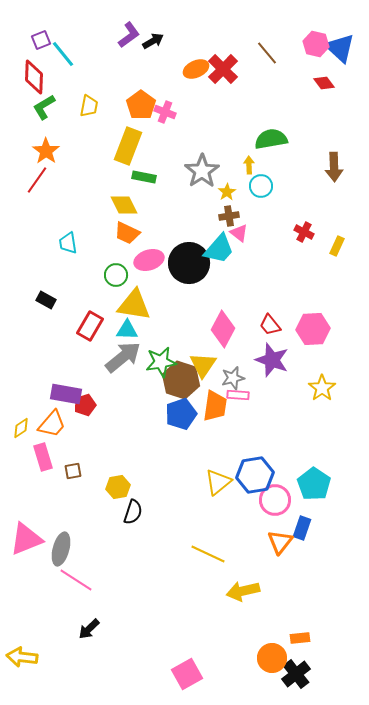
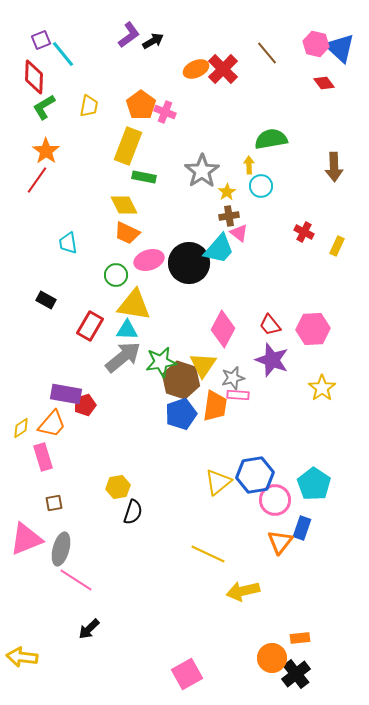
brown square at (73, 471): moved 19 px left, 32 px down
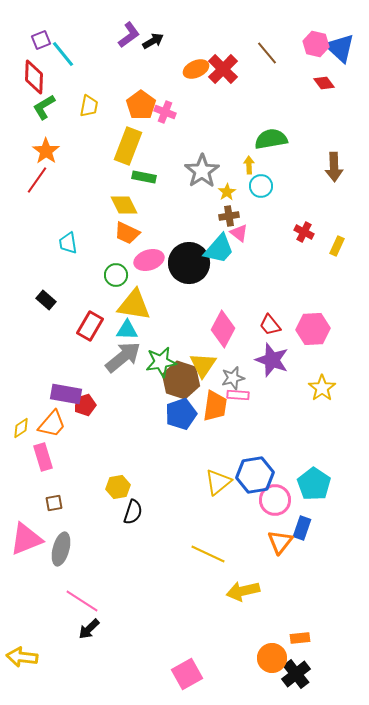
black rectangle at (46, 300): rotated 12 degrees clockwise
pink line at (76, 580): moved 6 px right, 21 px down
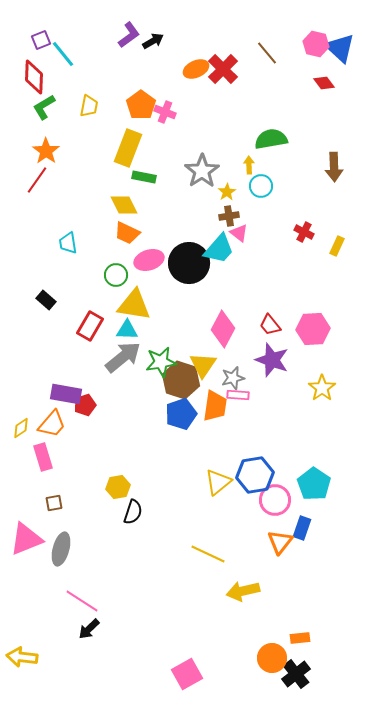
yellow rectangle at (128, 146): moved 2 px down
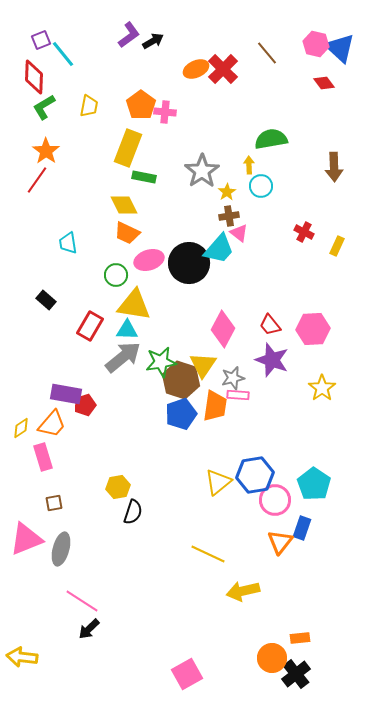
pink cross at (165, 112): rotated 15 degrees counterclockwise
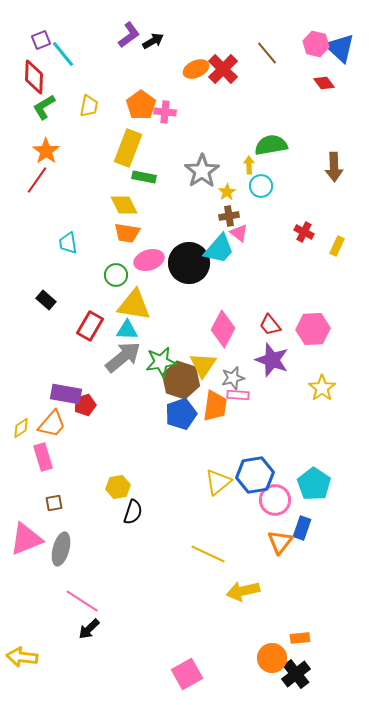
green semicircle at (271, 139): moved 6 px down
orange trapezoid at (127, 233): rotated 16 degrees counterclockwise
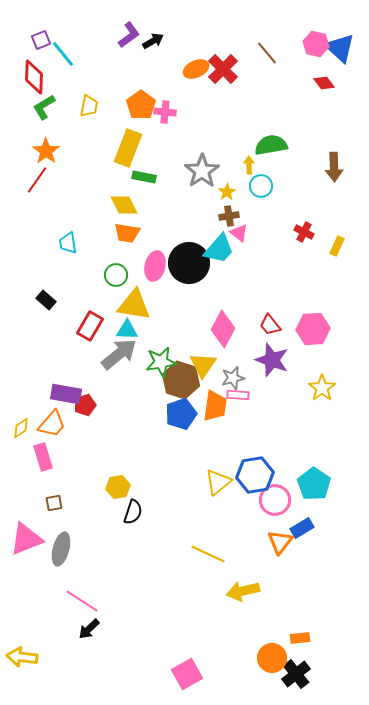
pink ellipse at (149, 260): moved 6 px right, 6 px down; rotated 60 degrees counterclockwise
gray arrow at (123, 357): moved 4 px left, 3 px up
blue rectangle at (302, 528): rotated 40 degrees clockwise
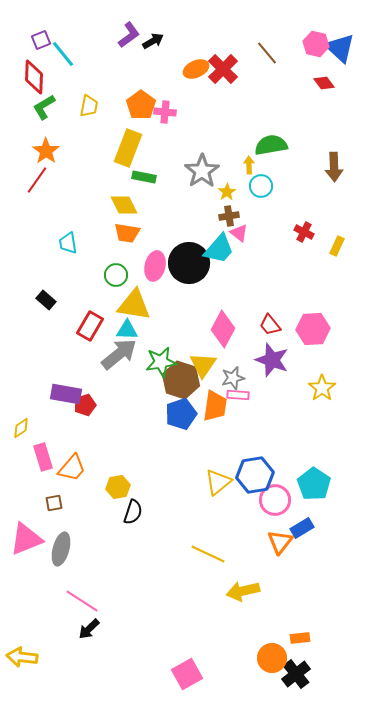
orange trapezoid at (52, 424): moved 20 px right, 44 px down
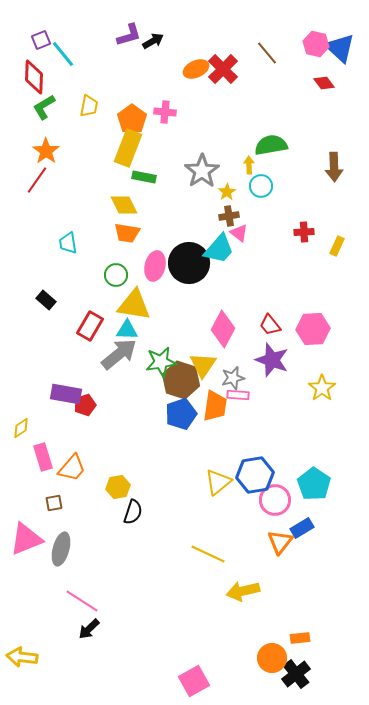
purple L-shape at (129, 35): rotated 20 degrees clockwise
orange pentagon at (141, 105): moved 9 px left, 14 px down
red cross at (304, 232): rotated 30 degrees counterclockwise
pink square at (187, 674): moved 7 px right, 7 px down
